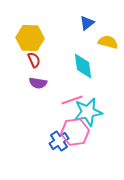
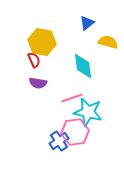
yellow hexagon: moved 12 px right, 4 px down; rotated 8 degrees clockwise
pink line: moved 2 px up
cyan star: rotated 24 degrees clockwise
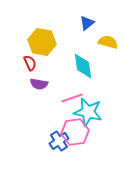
red semicircle: moved 4 px left, 3 px down
purple semicircle: moved 1 px right, 1 px down
